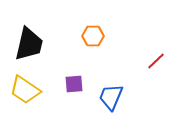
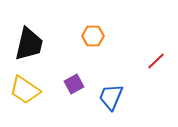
purple square: rotated 24 degrees counterclockwise
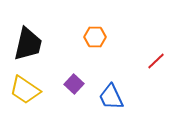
orange hexagon: moved 2 px right, 1 px down
black trapezoid: moved 1 px left
purple square: rotated 18 degrees counterclockwise
blue trapezoid: rotated 48 degrees counterclockwise
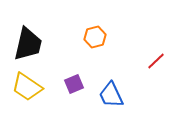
orange hexagon: rotated 15 degrees counterclockwise
purple square: rotated 24 degrees clockwise
yellow trapezoid: moved 2 px right, 3 px up
blue trapezoid: moved 2 px up
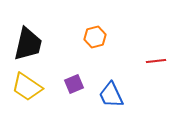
red line: rotated 36 degrees clockwise
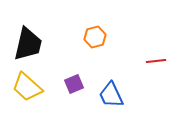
yellow trapezoid: rotated 8 degrees clockwise
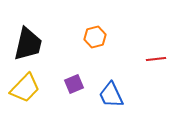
red line: moved 2 px up
yellow trapezoid: moved 2 px left, 1 px down; rotated 88 degrees counterclockwise
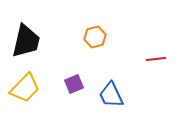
black trapezoid: moved 2 px left, 3 px up
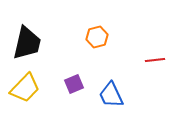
orange hexagon: moved 2 px right
black trapezoid: moved 1 px right, 2 px down
red line: moved 1 px left, 1 px down
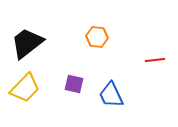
orange hexagon: rotated 20 degrees clockwise
black trapezoid: rotated 141 degrees counterclockwise
purple square: rotated 36 degrees clockwise
